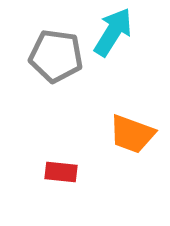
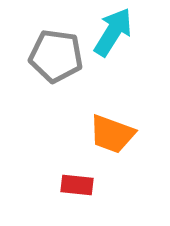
orange trapezoid: moved 20 px left
red rectangle: moved 16 px right, 13 px down
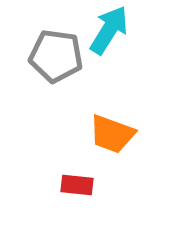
cyan arrow: moved 4 px left, 2 px up
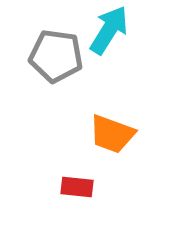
red rectangle: moved 2 px down
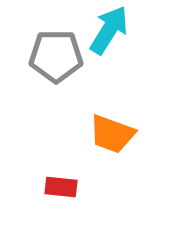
gray pentagon: rotated 8 degrees counterclockwise
red rectangle: moved 16 px left
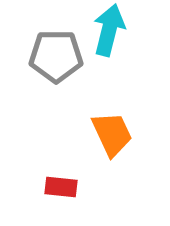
cyan arrow: rotated 18 degrees counterclockwise
orange trapezoid: rotated 135 degrees counterclockwise
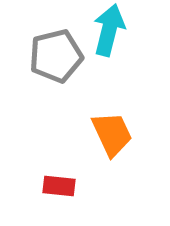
gray pentagon: rotated 14 degrees counterclockwise
red rectangle: moved 2 px left, 1 px up
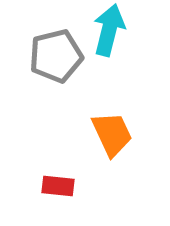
red rectangle: moved 1 px left
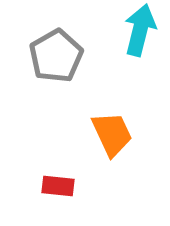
cyan arrow: moved 31 px right
gray pentagon: rotated 16 degrees counterclockwise
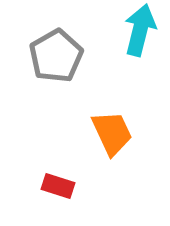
orange trapezoid: moved 1 px up
red rectangle: rotated 12 degrees clockwise
